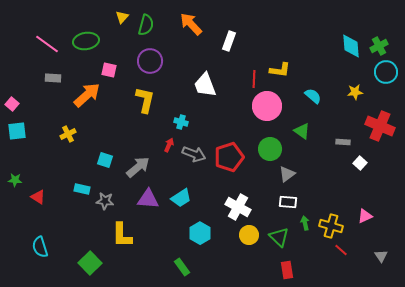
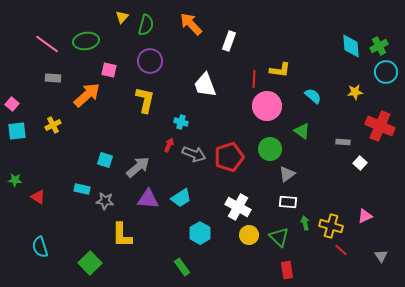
yellow cross at (68, 134): moved 15 px left, 9 px up
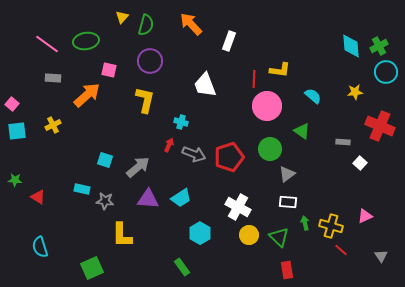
green square at (90, 263): moved 2 px right, 5 px down; rotated 20 degrees clockwise
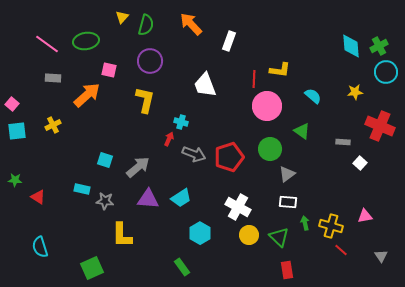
red arrow at (169, 145): moved 6 px up
pink triangle at (365, 216): rotated 14 degrees clockwise
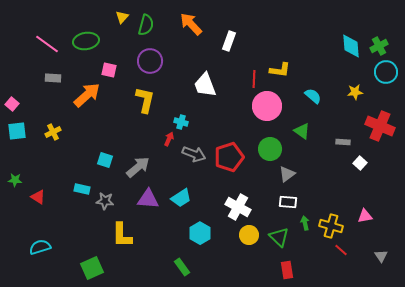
yellow cross at (53, 125): moved 7 px down
cyan semicircle at (40, 247): rotated 90 degrees clockwise
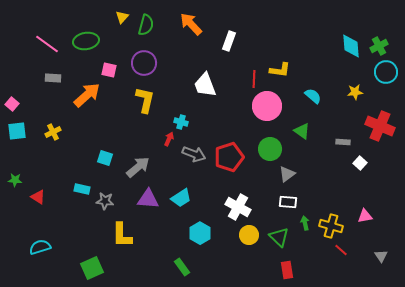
purple circle at (150, 61): moved 6 px left, 2 px down
cyan square at (105, 160): moved 2 px up
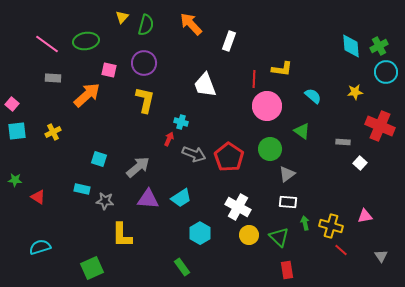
yellow L-shape at (280, 70): moved 2 px right, 1 px up
red pentagon at (229, 157): rotated 20 degrees counterclockwise
cyan square at (105, 158): moved 6 px left, 1 px down
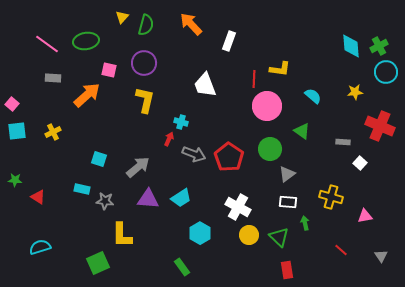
yellow L-shape at (282, 69): moved 2 px left
yellow cross at (331, 226): moved 29 px up
green square at (92, 268): moved 6 px right, 5 px up
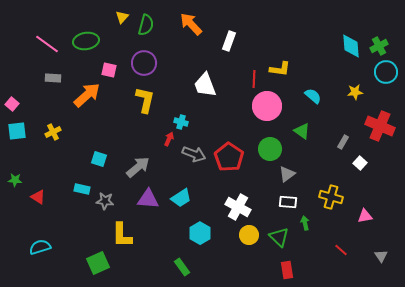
gray rectangle at (343, 142): rotated 64 degrees counterclockwise
